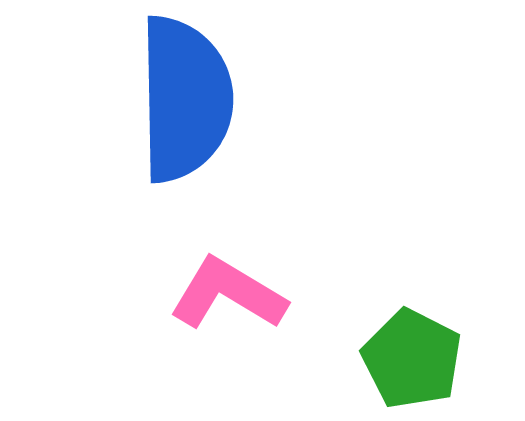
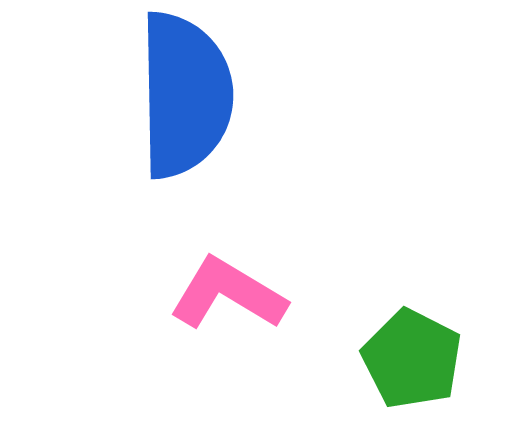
blue semicircle: moved 4 px up
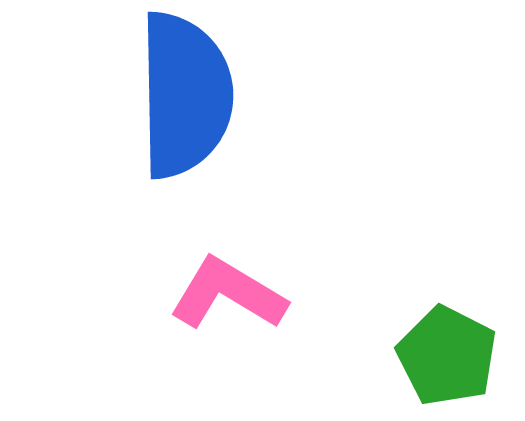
green pentagon: moved 35 px right, 3 px up
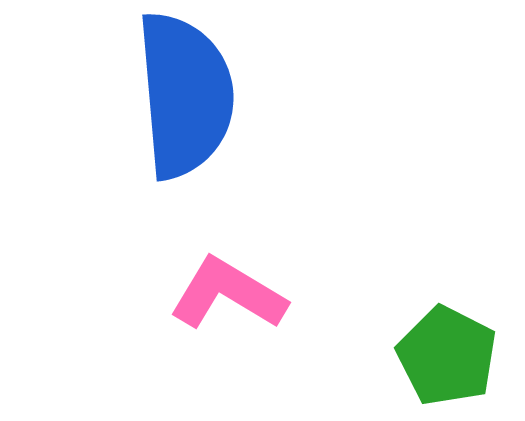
blue semicircle: rotated 4 degrees counterclockwise
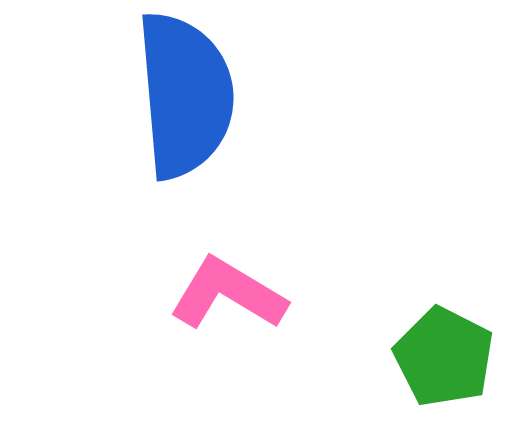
green pentagon: moved 3 px left, 1 px down
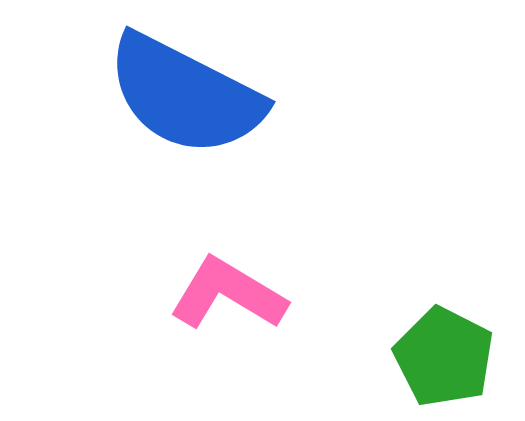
blue semicircle: rotated 122 degrees clockwise
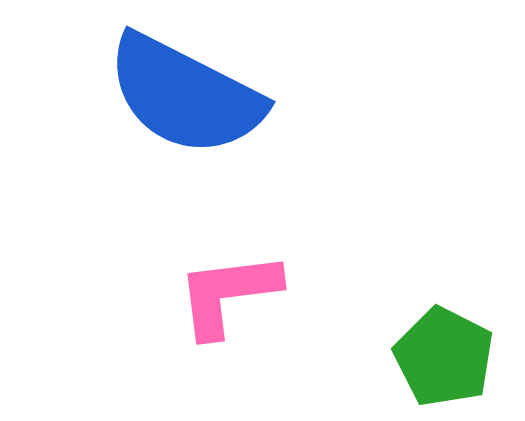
pink L-shape: rotated 38 degrees counterclockwise
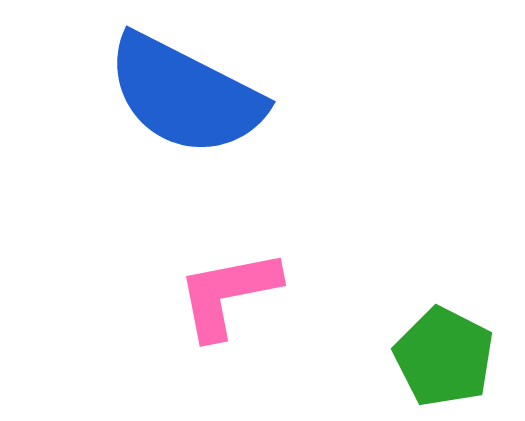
pink L-shape: rotated 4 degrees counterclockwise
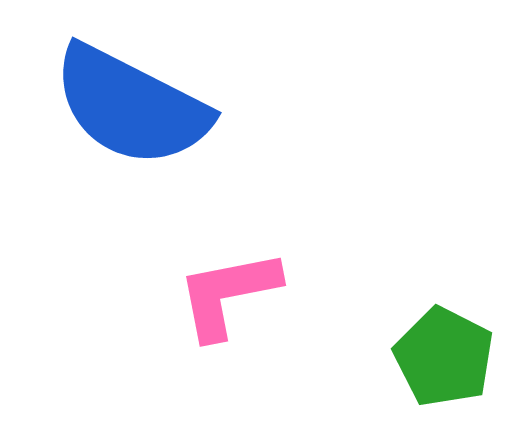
blue semicircle: moved 54 px left, 11 px down
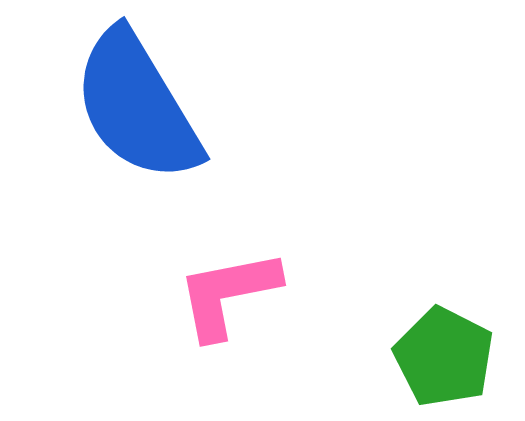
blue semicircle: moved 6 px right; rotated 32 degrees clockwise
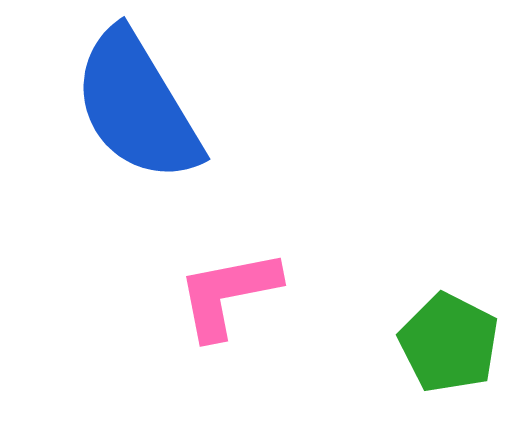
green pentagon: moved 5 px right, 14 px up
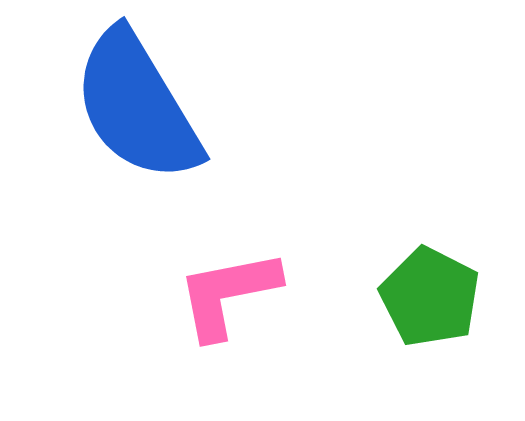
green pentagon: moved 19 px left, 46 px up
